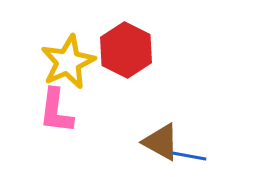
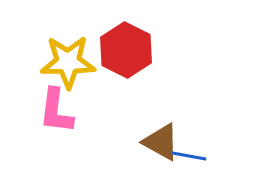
yellow star: rotated 24 degrees clockwise
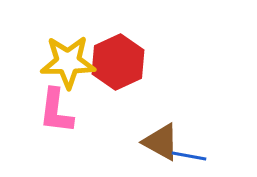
red hexagon: moved 8 px left, 12 px down; rotated 8 degrees clockwise
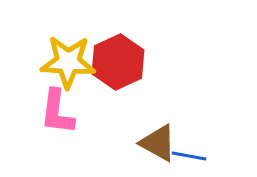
yellow star: rotated 4 degrees clockwise
pink L-shape: moved 1 px right, 1 px down
brown triangle: moved 3 px left, 1 px down
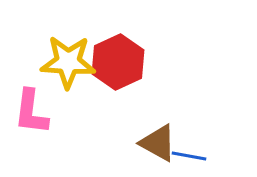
pink L-shape: moved 26 px left
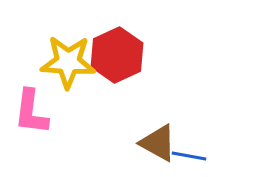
red hexagon: moved 1 px left, 7 px up
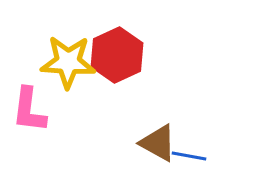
pink L-shape: moved 2 px left, 2 px up
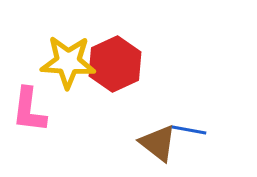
red hexagon: moved 2 px left, 9 px down
brown triangle: rotated 9 degrees clockwise
blue line: moved 26 px up
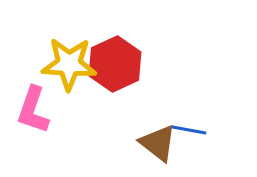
yellow star: moved 1 px right, 2 px down
pink L-shape: moved 4 px right; rotated 12 degrees clockwise
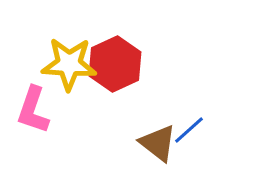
blue line: rotated 52 degrees counterclockwise
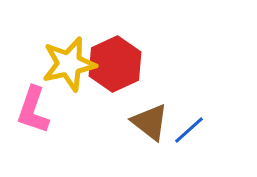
yellow star: rotated 16 degrees counterclockwise
brown triangle: moved 8 px left, 21 px up
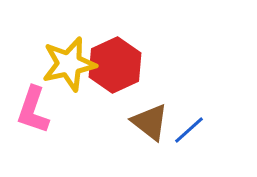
red hexagon: moved 1 px down
